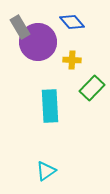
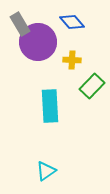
gray rectangle: moved 3 px up
green rectangle: moved 2 px up
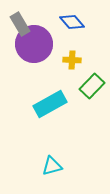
purple circle: moved 4 px left, 2 px down
cyan rectangle: moved 2 px up; rotated 64 degrees clockwise
cyan triangle: moved 6 px right, 5 px up; rotated 20 degrees clockwise
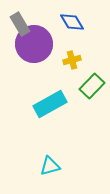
blue diamond: rotated 10 degrees clockwise
yellow cross: rotated 18 degrees counterclockwise
cyan triangle: moved 2 px left
